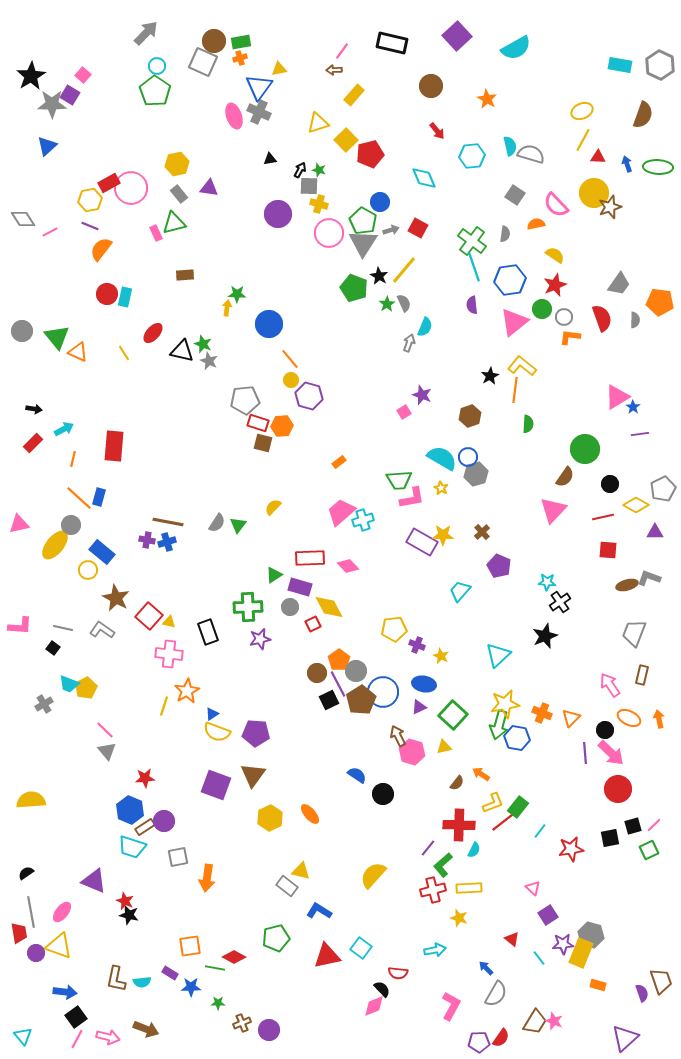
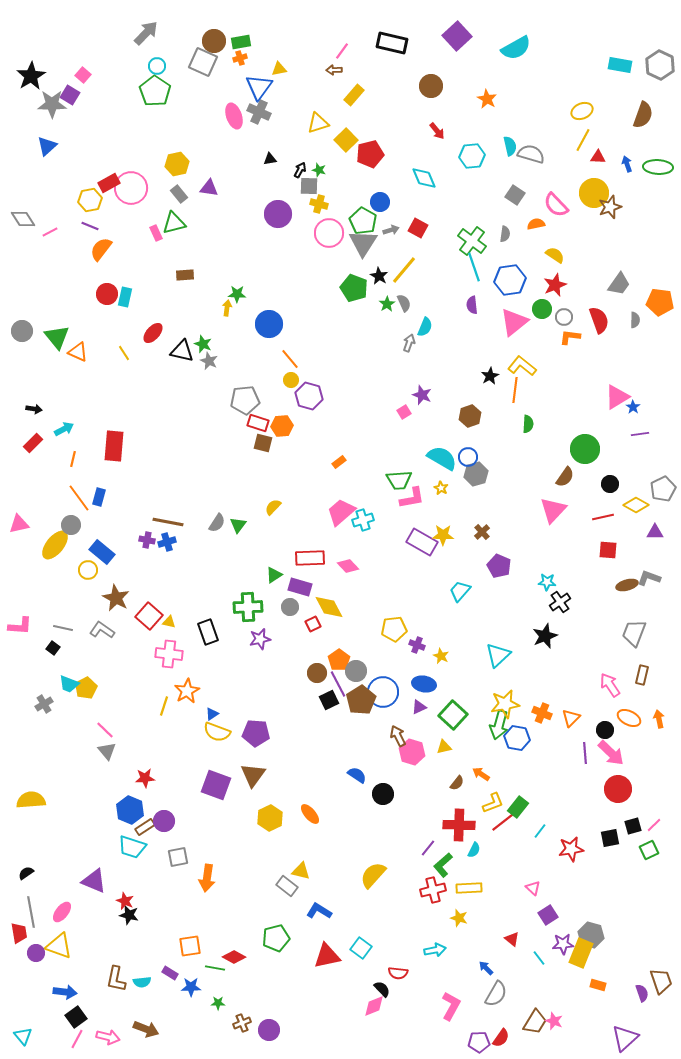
red semicircle at (602, 318): moved 3 px left, 2 px down
orange line at (79, 498): rotated 12 degrees clockwise
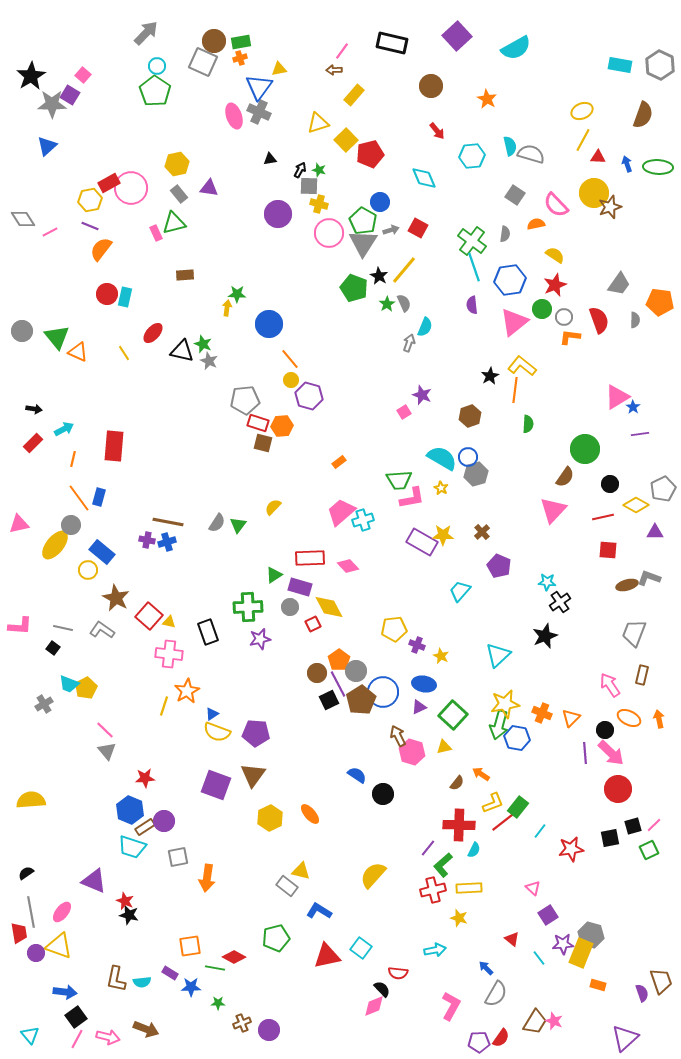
cyan triangle at (23, 1036): moved 7 px right, 1 px up
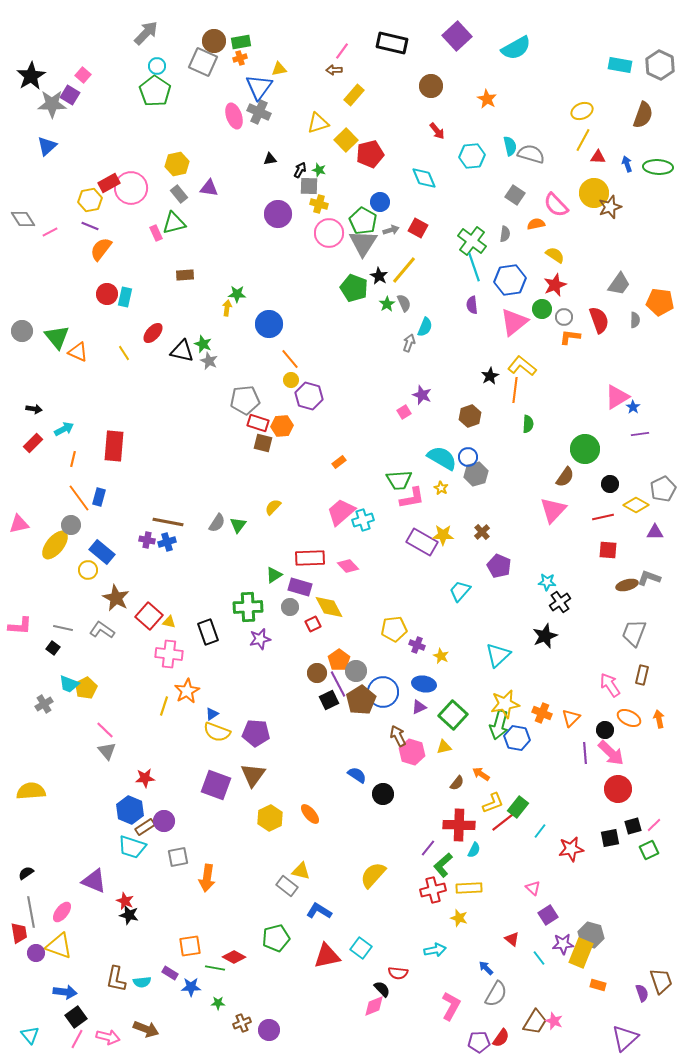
yellow semicircle at (31, 800): moved 9 px up
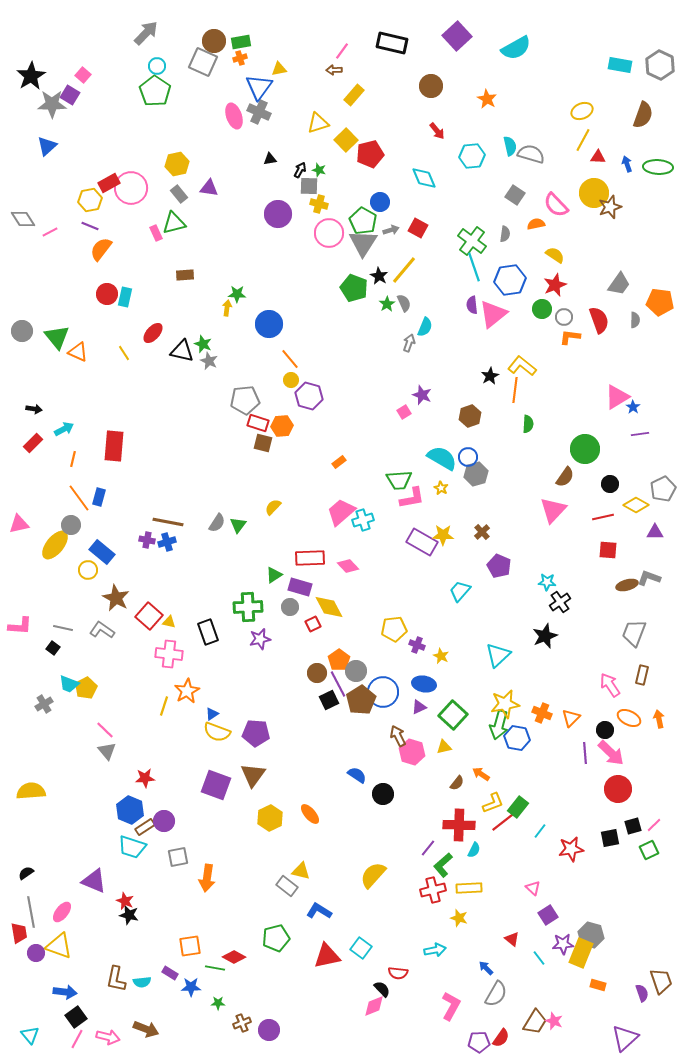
pink triangle at (514, 322): moved 21 px left, 8 px up
